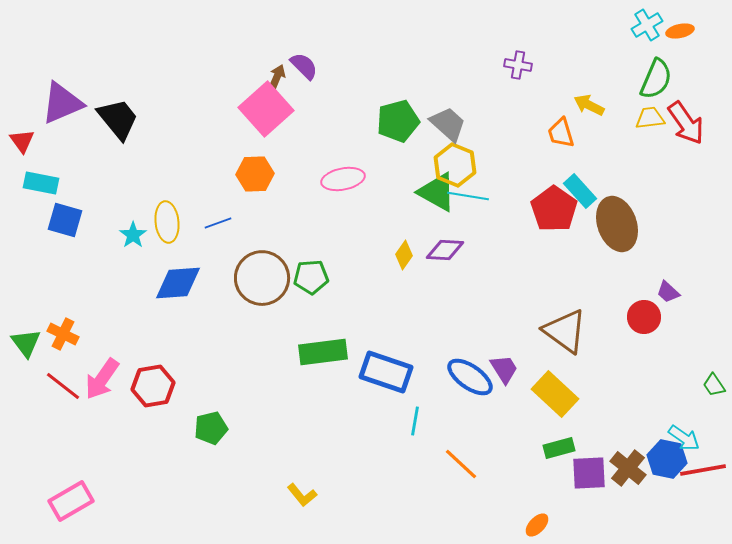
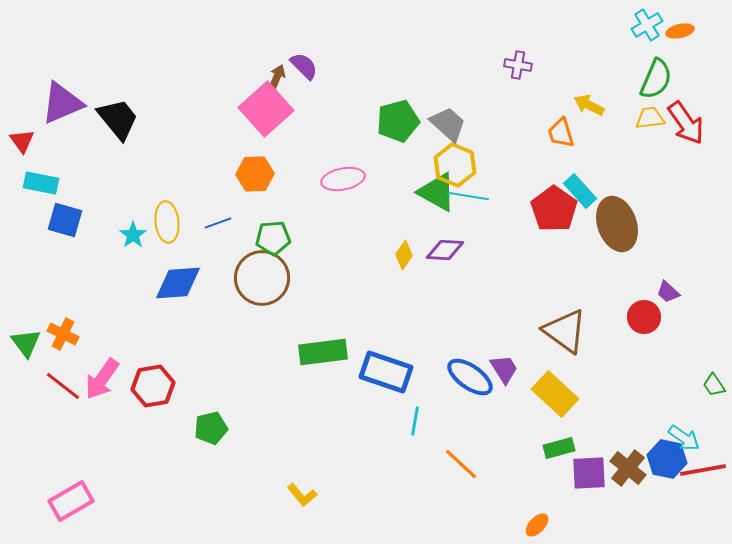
green pentagon at (311, 277): moved 38 px left, 39 px up
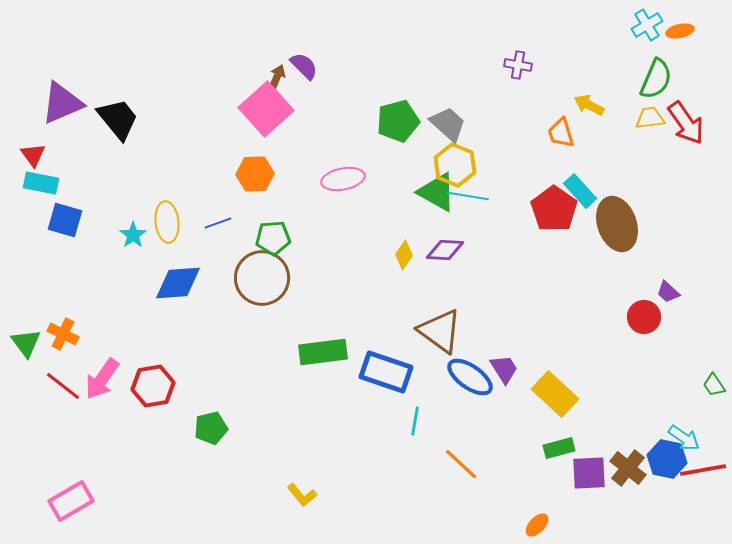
red triangle at (22, 141): moved 11 px right, 14 px down
brown triangle at (565, 331): moved 125 px left
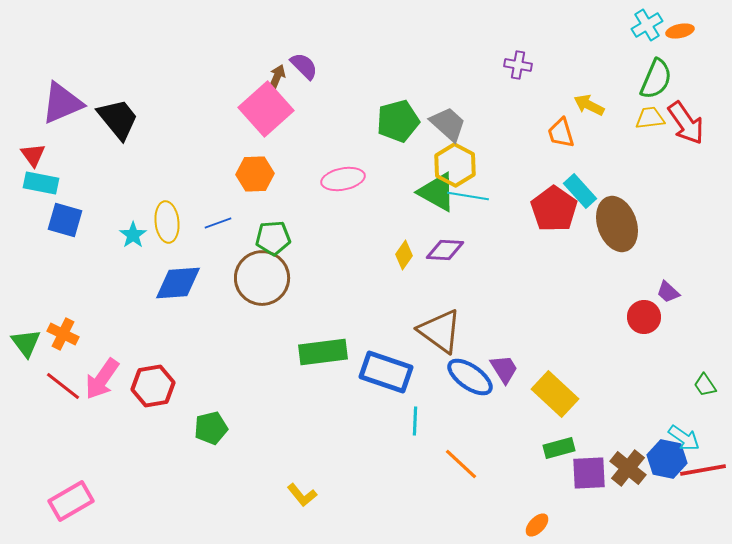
yellow hexagon at (455, 165): rotated 6 degrees clockwise
green trapezoid at (714, 385): moved 9 px left
cyan line at (415, 421): rotated 8 degrees counterclockwise
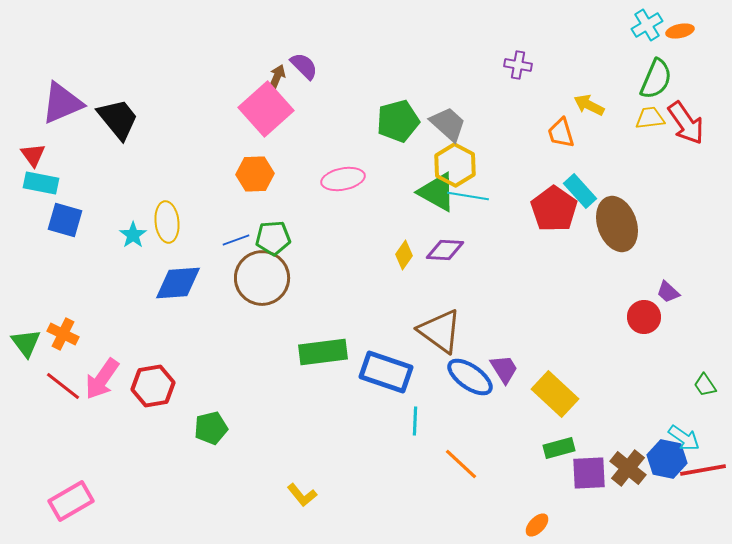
blue line at (218, 223): moved 18 px right, 17 px down
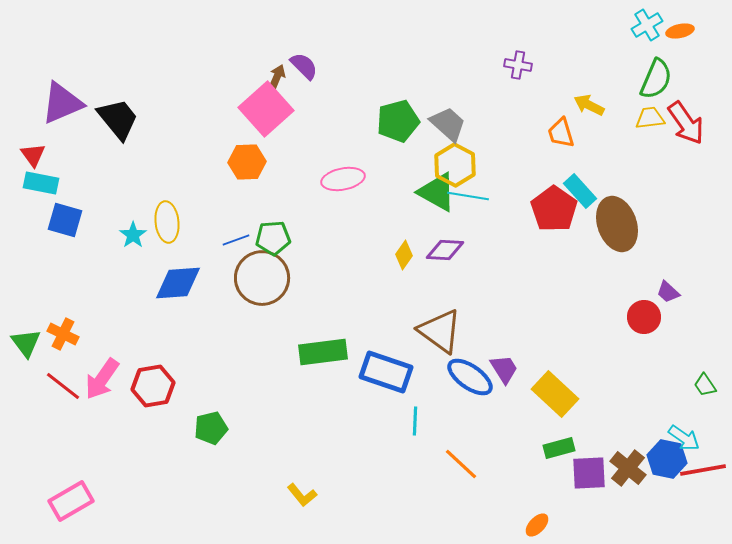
orange hexagon at (255, 174): moved 8 px left, 12 px up
